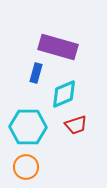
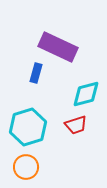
purple rectangle: rotated 9 degrees clockwise
cyan diamond: moved 22 px right; rotated 8 degrees clockwise
cyan hexagon: rotated 18 degrees counterclockwise
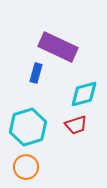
cyan diamond: moved 2 px left
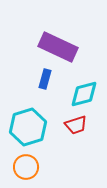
blue rectangle: moved 9 px right, 6 px down
